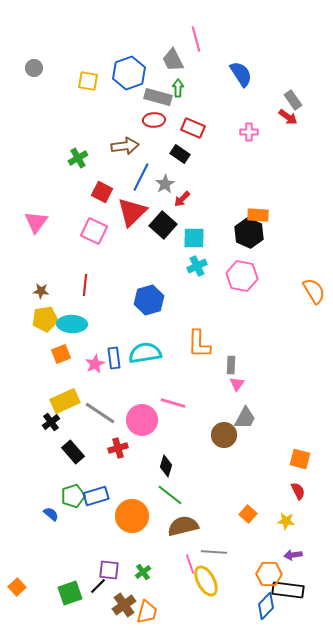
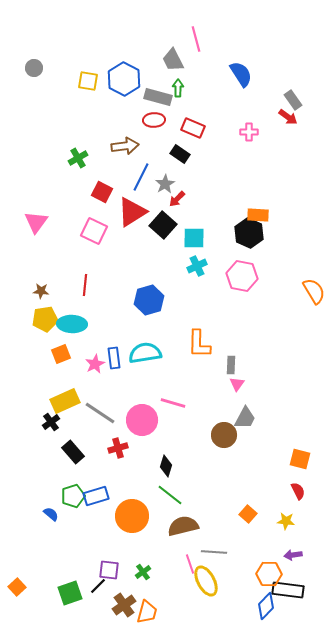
blue hexagon at (129, 73): moved 5 px left, 6 px down; rotated 12 degrees counterclockwise
red arrow at (182, 199): moved 5 px left
red triangle at (132, 212): rotated 12 degrees clockwise
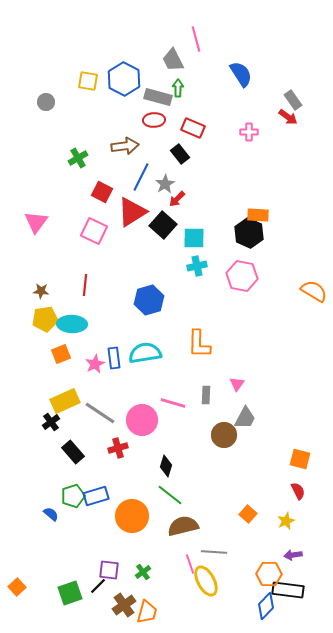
gray circle at (34, 68): moved 12 px right, 34 px down
black rectangle at (180, 154): rotated 18 degrees clockwise
cyan cross at (197, 266): rotated 12 degrees clockwise
orange semicircle at (314, 291): rotated 28 degrees counterclockwise
gray rectangle at (231, 365): moved 25 px left, 30 px down
yellow star at (286, 521): rotated 30 degrees counterclockwise
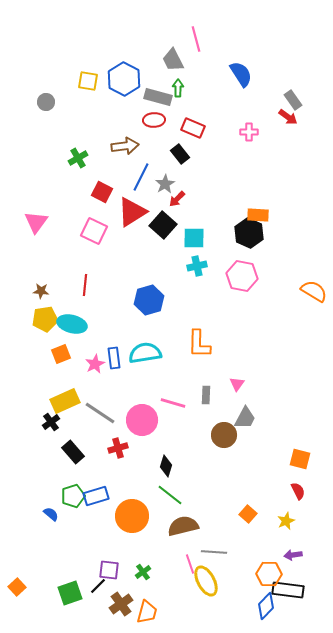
cyan ellipse at (72, 324): rotated 12 degrees clockwise
brown cross at (124, 605): moved 3 px left, 1 px up
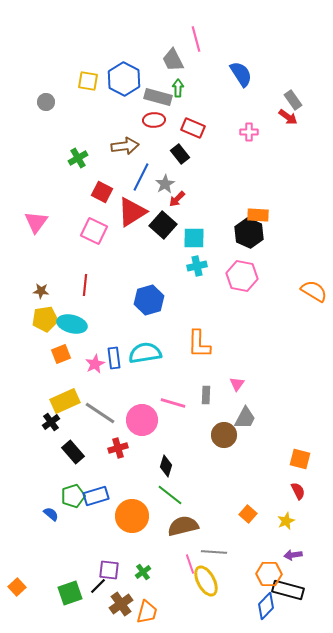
black rectangle at (288, 590): rotated 8 degrees clockwise
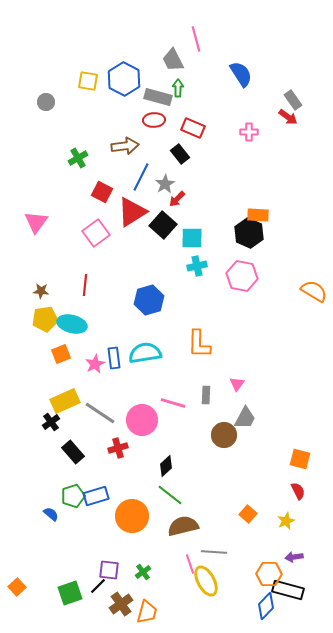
pink square at (94, 231): moved 2 px right, 2 px down; rotated 28 degrees clockwise
cyan square at (194, 238): moved 2 px left
black diamond at (166, 466): rotated 30 degrees clockwise
purple arrow at (293, 555): moved 1 px right, 2 px down
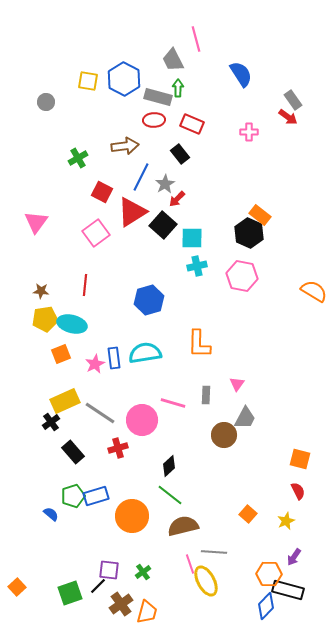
red rectangle at (193, 128): moved 1 px left, 4 px up
orange rectangle at (258, 215): moved 2 px right; rotated 35 degrees clockwise
black diamond at (166, 466): moved 3 px right
purple arrow at (294, 557): rotated 48 degrees counterclockwise
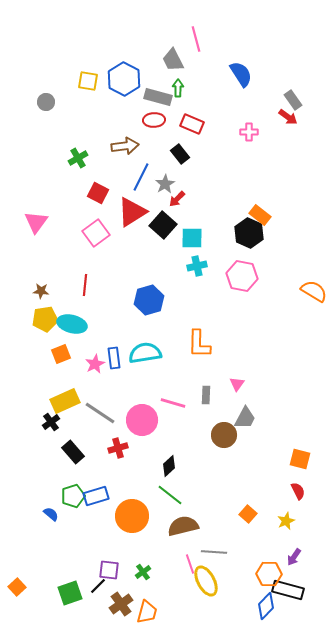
red square at (102, 192): moved 4 px left, 1 px down
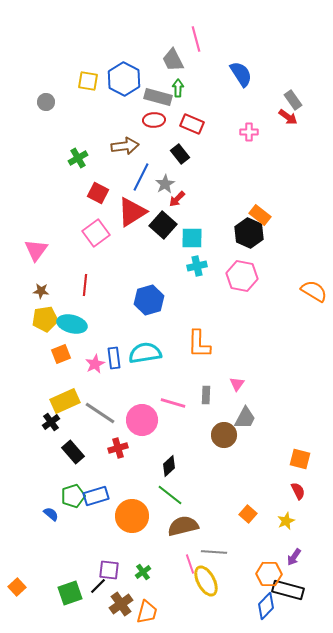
pink triangle at (36, 222): moved 28 px down
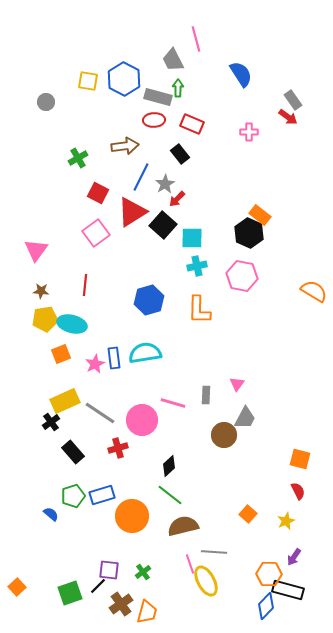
orange L-shape at (199, 344): moved 34 px up
blue rectangle at (96, 496): moved 6 px right, 1 px up
